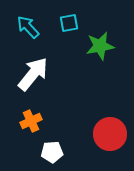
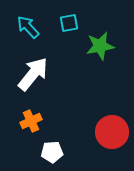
red circle: moved 2 px right, 2 px up
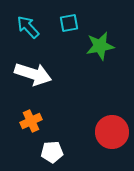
white arrow: rotated 69 degrees clockwise
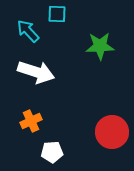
cyan square: moved 12 px left, 9 px up; rotated 12 degrees clockwise
cyan arrow: moved 4 px down
green star: rotated 8 degrees clockwise
white arrow: moved 3 px right, 2 px up
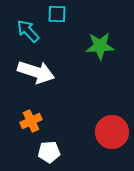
white pentagon: moved 3 px left
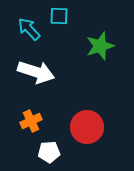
cyan square: moved 2 px right, 2 px down
cyan arrow: moved 1 px right, 2 px up
green star: rotated 16 degrees counterclockwise
red circle: moved 25 px left, 5 px up
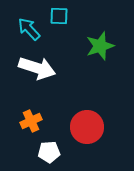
white arrow: moved 1 px right, 4 px up
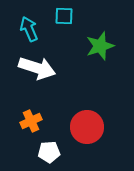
cyan square: moved 5 px right
cyan arrow: rotated 20 degrees clockwise
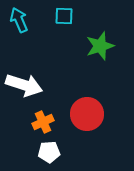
cyan arrow: moved 10 px left, 9 px up
white arrow: moved 13 px left, 17 px down
orange cross: moved 12 px right, 1 px down
red circle: moved 13 px up
